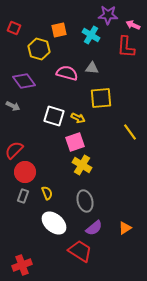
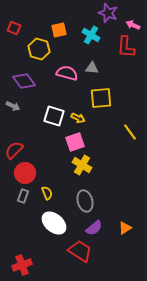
purple star: moved 2 px up; rotated 18 degrees clockwise
red circle: moved 1 px down
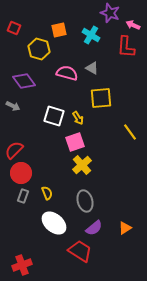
purple star: moved 2 px right
gray triangle: rotated 24 degrees clockwise
yellow arrow: rotated 32 degrees clockwise
yellow cross: rotated 18 degrees clockwise
red circle: moved 4 px left
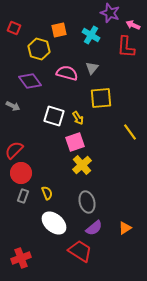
gray triangle: rotated 40 degrees clockwise
purple diamond: moved 6 px right
gray ellipse: moved 2 px right, 1 px down
red cross: moved 1 px left, 7 px up
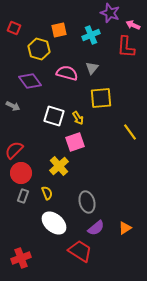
cyan cross: rotated 36 degrees clockwise
yellow cross: moved 23 px left, 1 px down
purple semicircle: moved 2 px right
